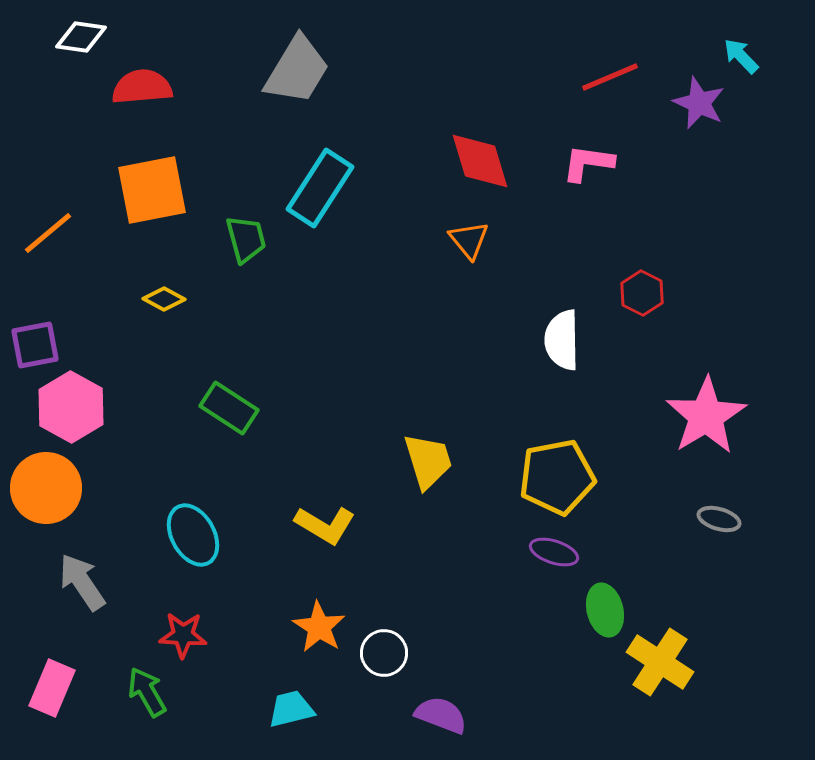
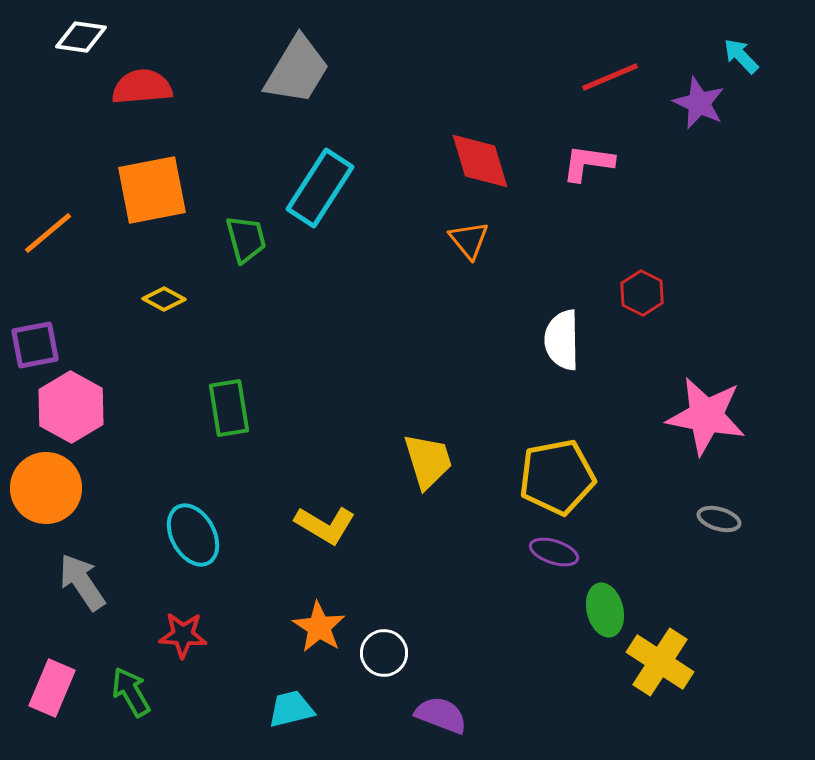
green rectangle: rotated 48 degrees clockwise
pink star: rotated 30 degrees counterclockwise
green arrow: moved 16 px left
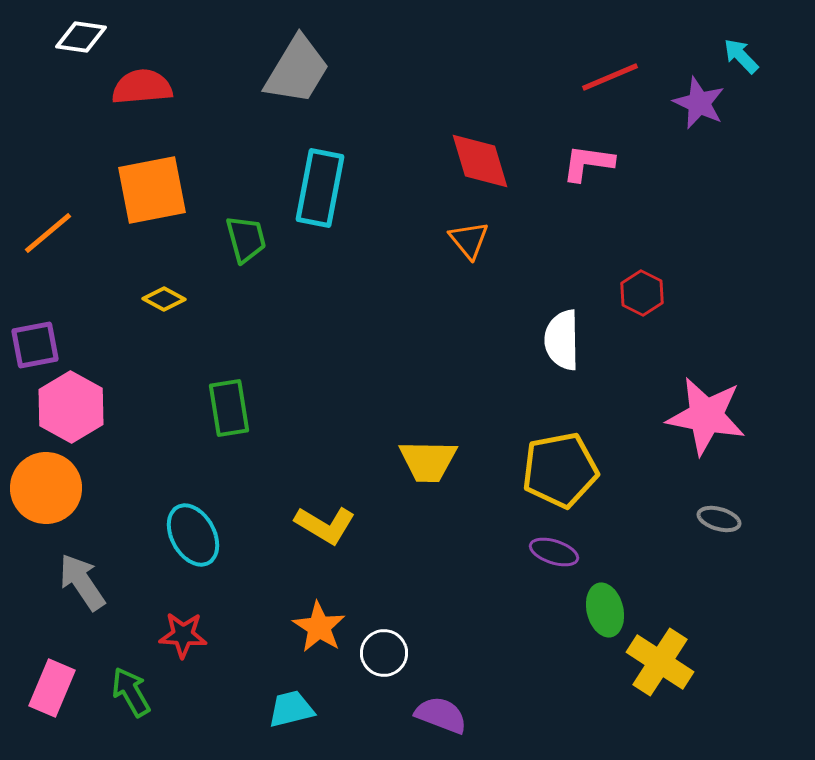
cyan rectangle: rotated 22 degrees counterclockwise
yellow trapezoid: rotated 108 degrees clockwise
yellow pentagon: moved 3 px right, 7 px up
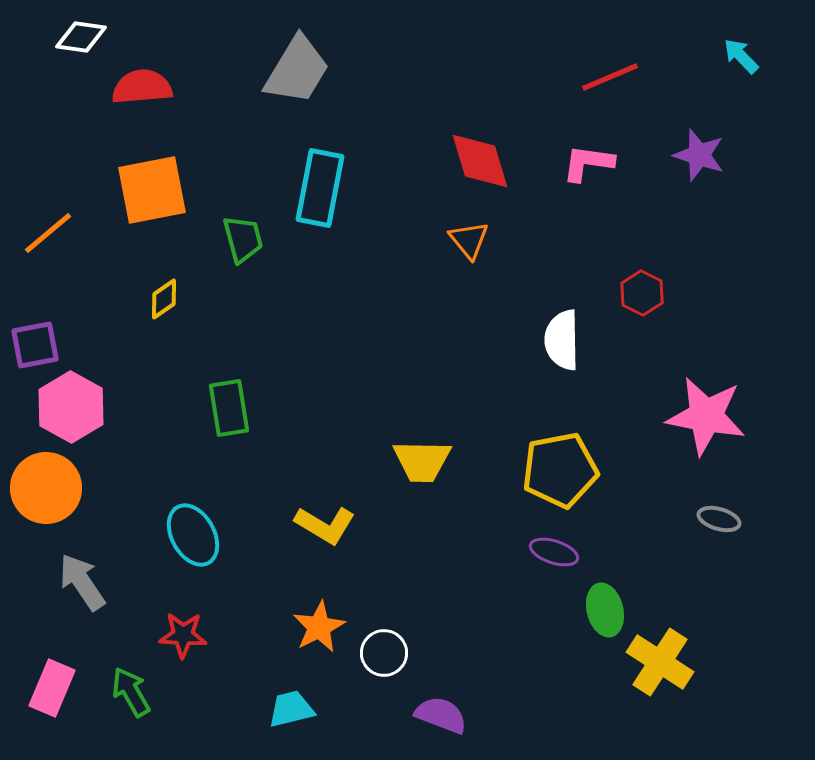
purple star: moved 52 px down; rotated 6 degrees counterclockwise
green trapezoid: moved 3 px left
yellow diamond: rotated 63 degrees counterclockwise
yellow trapezoid: moved 6 px left
orange star: rotated 12 degrees clockwise
